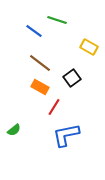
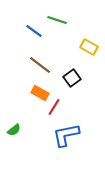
brown line: moved 2 px down
orange rectangle: moved 6 px down
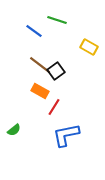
black square: moved 16 px left, 7 px up
orange rectangle: moved 2 px up
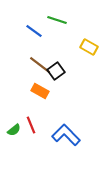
red line: moved 23 px left, 18 px down; rotated 54 degrees counterclockwise
blue L-shape: rotated 56 degrees clockwise
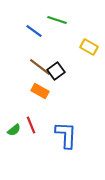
brown line: moved 2 px down
blue L-shape: rotated 48 degrees clockwise
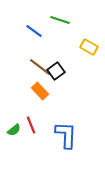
green line: moved 3 px right
orange rectangle: rotated 18 degrees clockwise
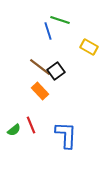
blue line: moved 14 px right; rotated 36 degrees clockwise
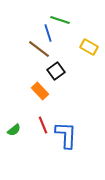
blue line: moved 2 px down
brown line: moved 1 px left, 18 px up
red line: moved 12 px right
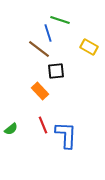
black square: rotated 30 degrees clockwise
green semicircle: moved 3 px left, 1 px up
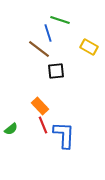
orange rectangle: moved 15 px down
blue L-shape: moved 2 px left
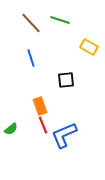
blue line: moved 17 px left, 25 px down
brown line: moved 8 px left, 26 px up; rotated 10 degrees clockwise
black square: moved 10 px right, 9 px down
orange rectangle: rotated 24 degrees clockwise
blue L-shape: rotated 116 degrees counterclockwise
